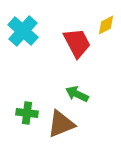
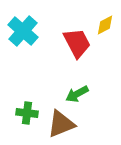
yellow diamond: moved 1 px left
green arrow: rotated 55 degrees counterclockwise
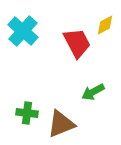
green arrow: moved 16 px right, 2 px up
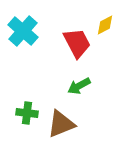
green arrow: moved 14 px left, 6 px up
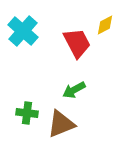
green arrow: moved 5 px left, 4 px down
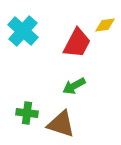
yellow diamond: rotated 20 degrees clockwise
red trapezoid: rotated 56 degrees clockwise
green arrow: moved 4 px up
brown triangle: rotated 40 degrees clockwise
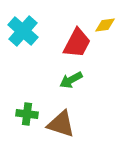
green arrow: moved 3 px left, 6 px up
green cross: moved 1 px down
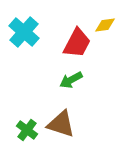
cyan cross: moved 1 px right, 1 px down
green cross: moved 16 px down; rotated 30 degrees clockwise
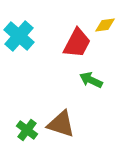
cyan cross: moved 5 px left, 4 px down
green arrow: moved 20 px right; rotated 55 degrees clockwise
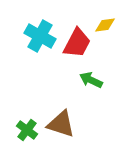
cyan cross: moved 21 px right; rotated 12 degrees counterclockwise
